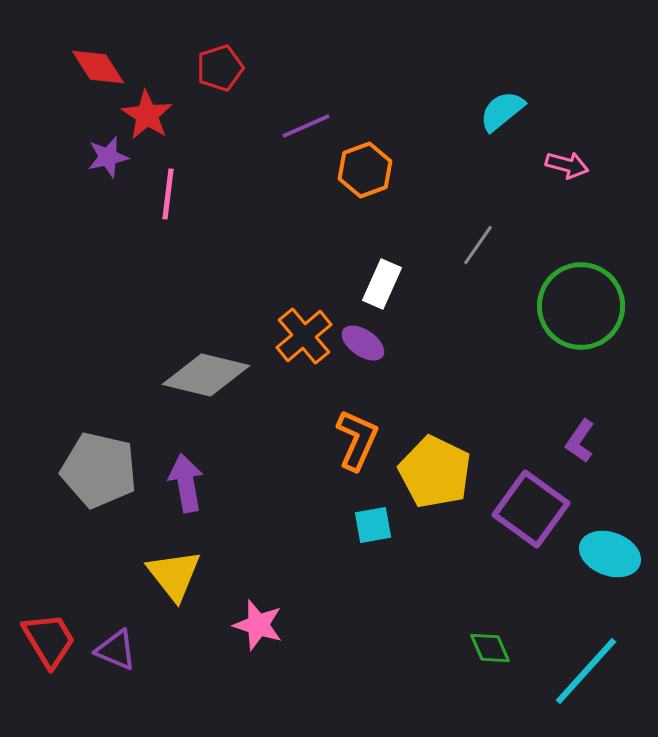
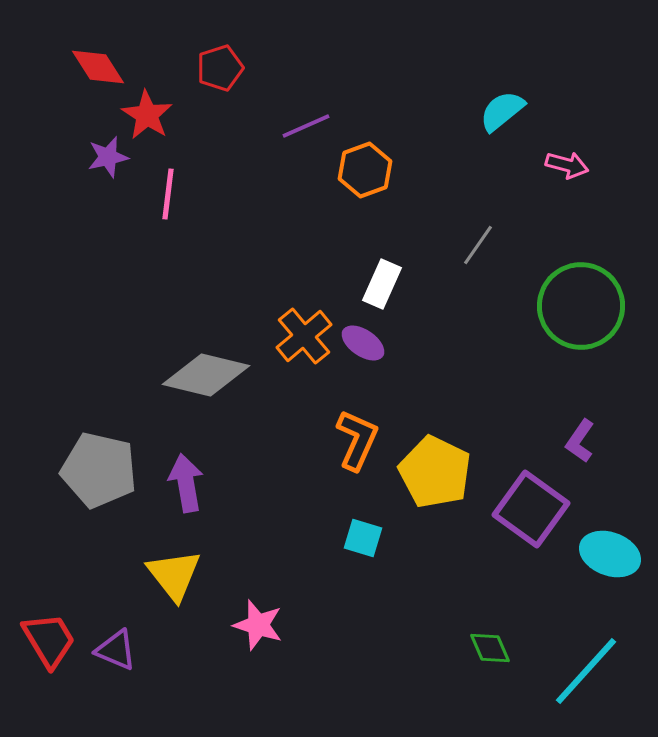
cyan square: moved 10 px left, 13 px down; rotated 27 degrees clockwise
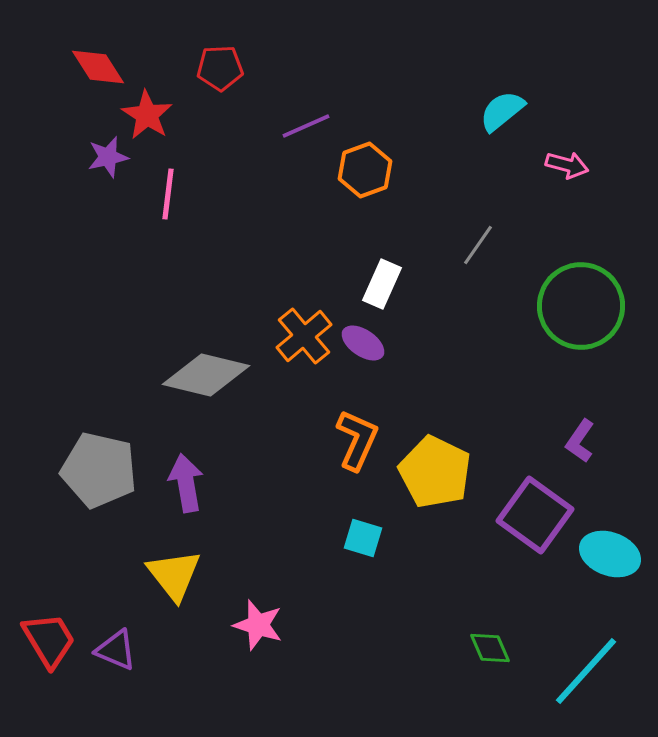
red pentagon: rotated 15 degrees clockwise
purple square: moved 4 px right, 6 px down
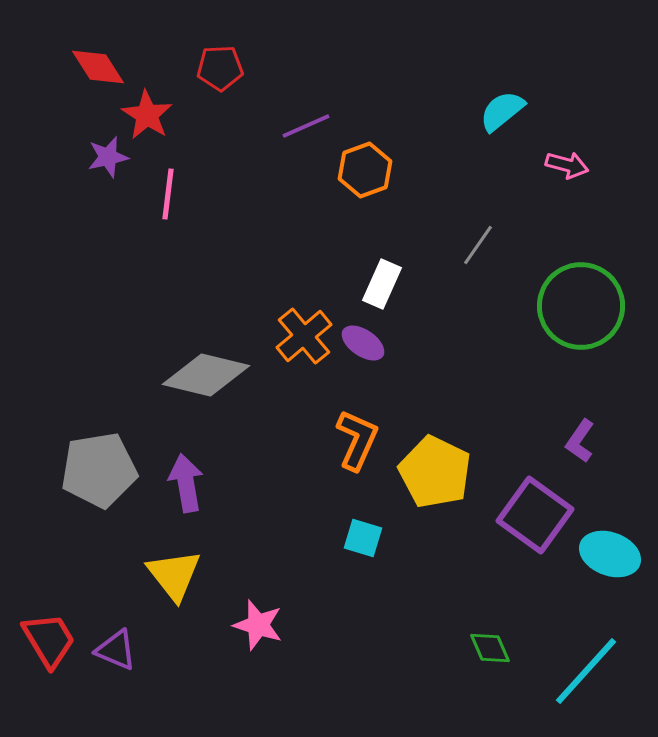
gray pentagon: rotated 22 degrees counterclockwise
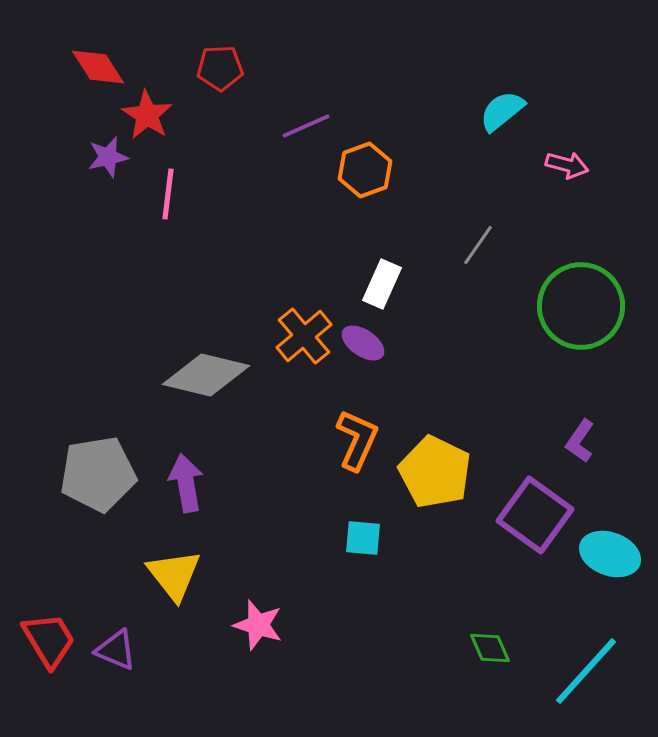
gray pentagon: moved 1 px left, 4 px down
cyan square: rotated 12 degrees counterclockwise
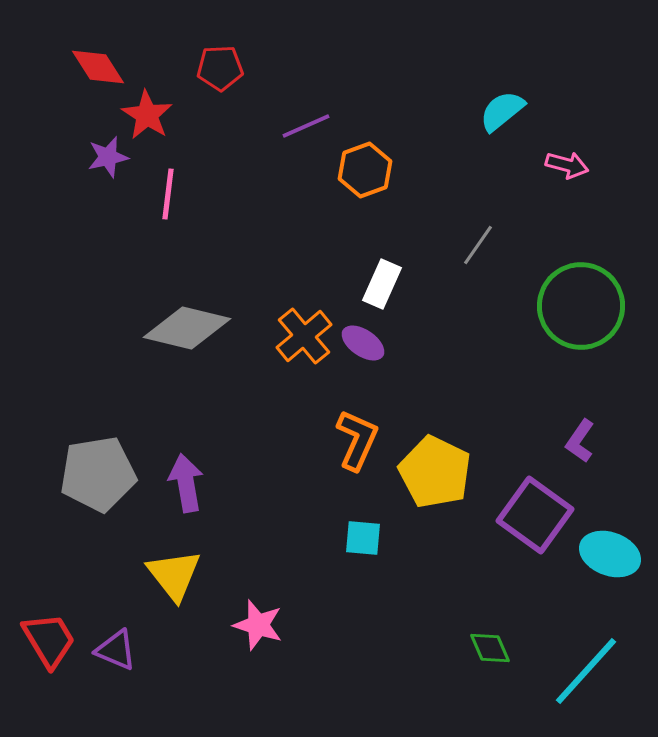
gray diamond: moved 19 px left, 47 px up
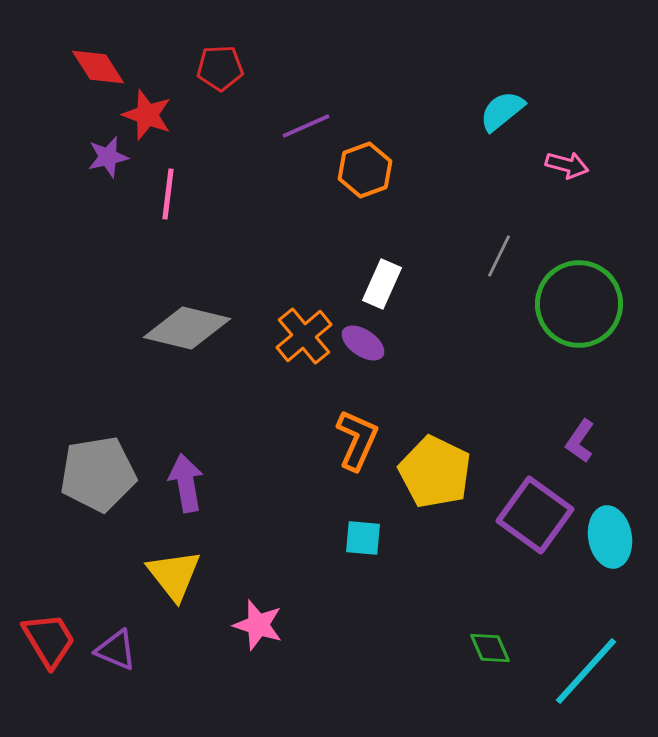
red star: rotated 12 degrees counterclockwise
gray line: moved 21 px right, 11 px down; rotated 9 degrees counterclockwise
green circle: moved 2 px left, 2 px up
cyan ellipse: moved 17 px up; rotated 60 degrees clockwise
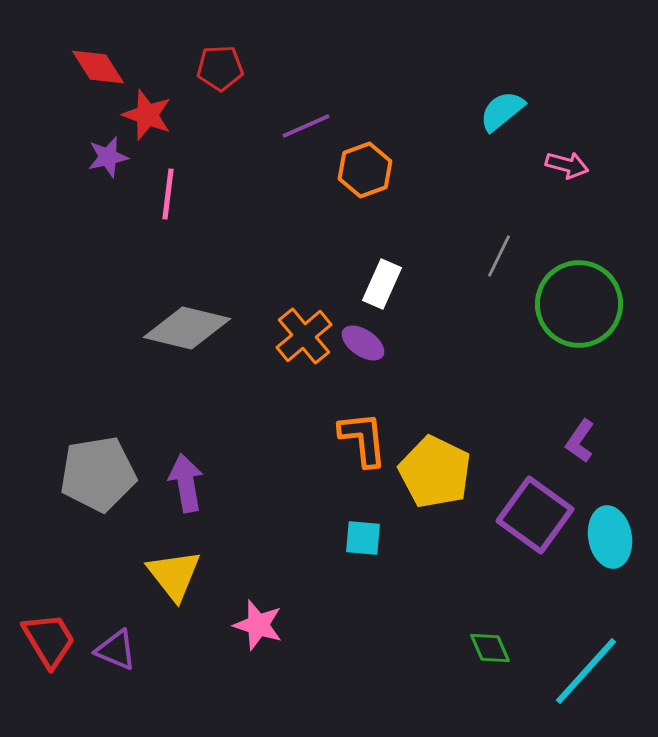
orange L-shape: moved 6 px right, 1 px up; rotated 30 degrees counterclockwise
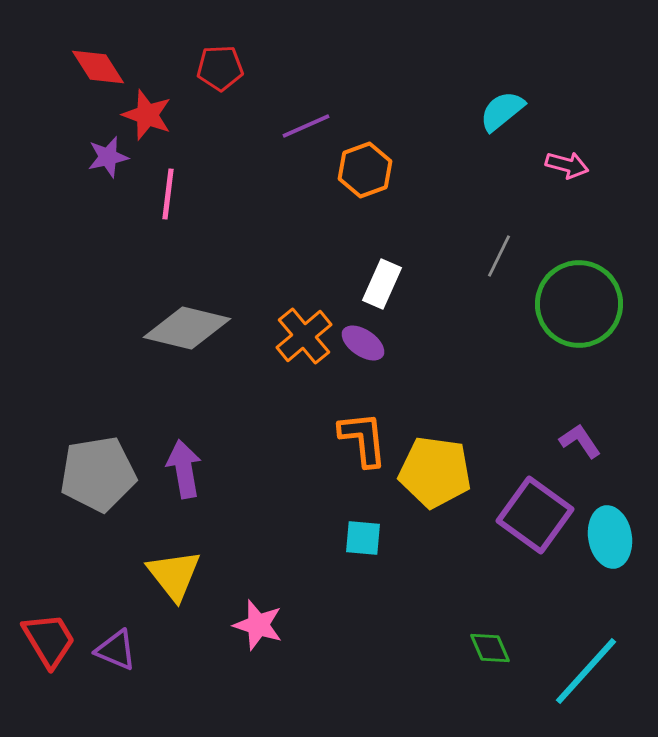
purple L-shape: rotated 111 degrees clockwise
yellow pentagon: rotated 18 degrees counterclockwise
purple arrow: moved 2 px left, 14 px up
